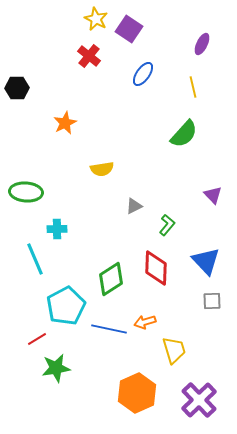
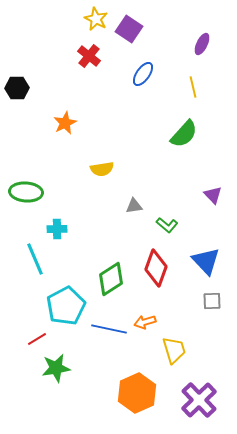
gray triangle: rotated 18 degrees clockwise
green L-shape: rotated 90 degrees clockwise
red diamond: rotated 18 degrees clockwise
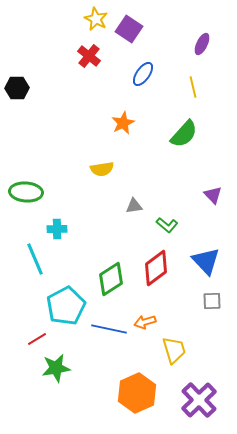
orange star: moved 58 px right
red diamond: rotated 33 degrees clockwise
